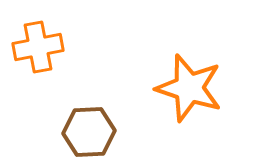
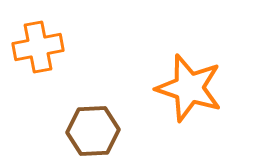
brown hexagon: moved 4 px right, 1 px up
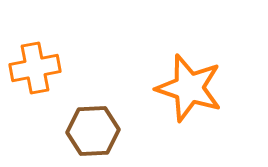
orange cross: moved 3 px left, 21 px down
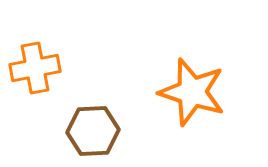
orange star: moved 3 px right, 4 px down
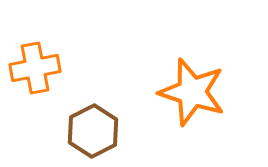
brown hexagon: rotated 24 degrees counterclockwise
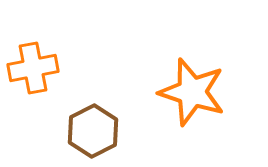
orange cross: moved 2 px left
